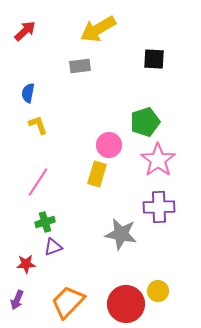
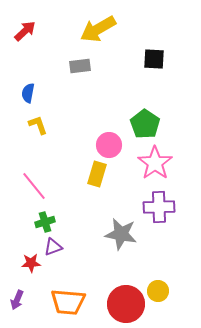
green pentagon: moved 2 px down; rotated 20 degrees counterclockwise
pink star: moved 3 px left, 3 px down
pink line: moved 4 px left, 4 px down; rotated 72 degrees counterclockwise
red star: moved 5 px right, 1 px up
orange trapezoid: rotated 129 degrees counterclockwise
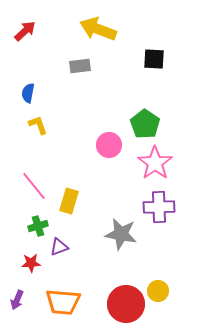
yellow arrow: rotated 51 degrees clockwise
yellow rectangle: moved 28 px left, 27 px down
green cross: moved 7 px left, 4 px down
purple triangle: moved 6 px right
orange trapezoid: moved 5 px left
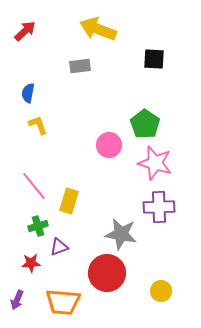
pink star: rotated 20 degrees counterclockwise
yellow circle: moved 3 px right
red circle: moved 19 px left, 31 px up
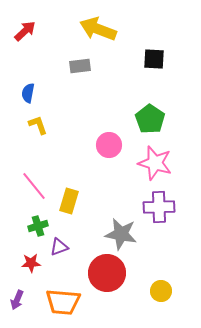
green pentagon: moved 5 px right, 5 px up
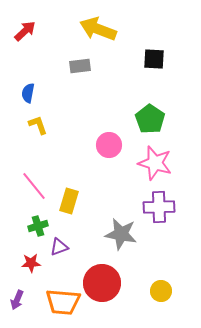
red circle: moved 5 px left, 10 px down
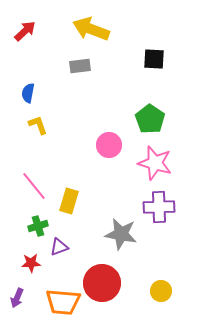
yellow arrow: moved 7 px left
purple arrow: moved 2 px up
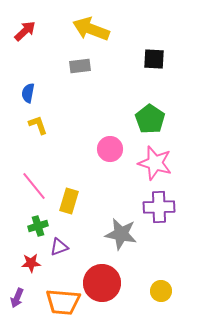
pink circle: moved 1 px right, 4 px down
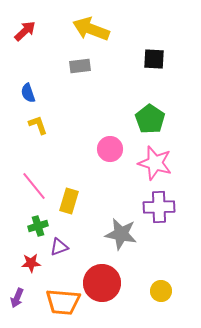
blue semicircle: rotated 30 degrees counterclockwise
